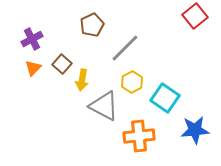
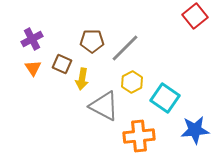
brown pentagon: moved 16 px down; rotated 25 degrees clockwise
brown square: rotated 18 degrees counterclockwise
orange triangle: rotated 18 degrees counterclockwise
yellow arrow: moved 1 px up
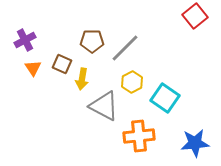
purple cross: moved 7 px left, 1 px down
blue star: moved 13 px down
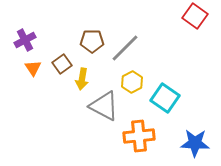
red square: rotated 15 degrees counterclockwise
brown square: rotated 30 degrees clockwise
blue star: rotated 8 degrees clockwise
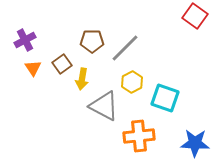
cyan square: rotated 16 degrees counterclockwise
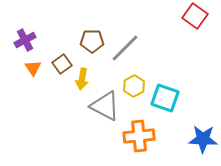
yellow hexagon: moved 2 px right, 4 px down
gray triangle: moved 1 px right
blue star: moved 8 px right, 4 px up
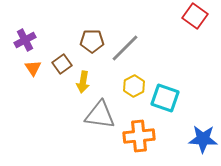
yellow arrow: moved 1 px right, 3 px down
gray triangle: moved 5 px left, 9 px down; rotated 20 degrees counterclockwise
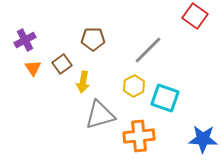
brown pentagon: moved 1 px right, 2 px up
gray line: moved 23 px right, 2 px down
gray triangle: rotated 24 degrees counterclockwise
